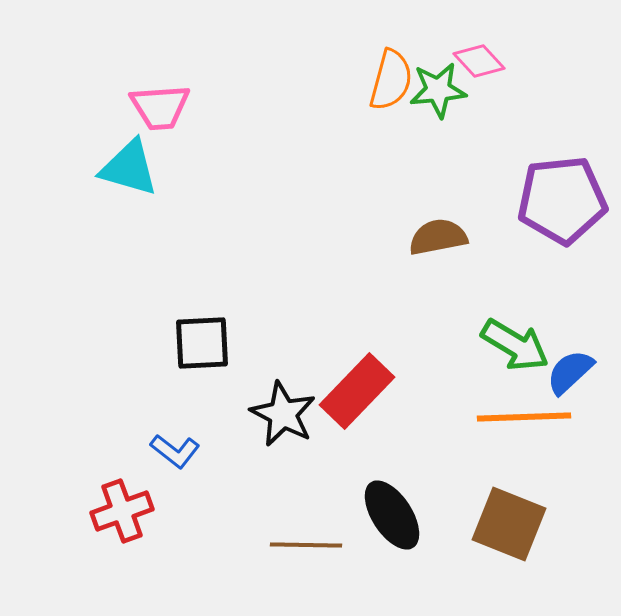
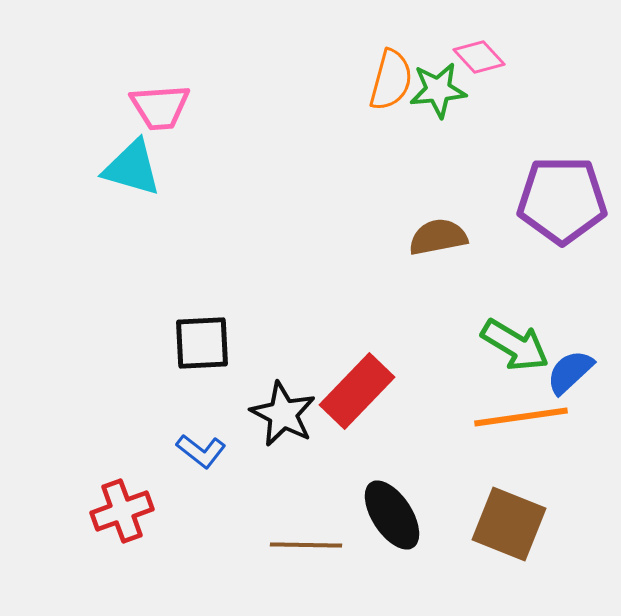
pink diamond: moved 4 px up
cyan triangle: moved 3 px right
purple pentagon: rotated 6 degrees clockwise
orange line: moved 3 px left; rotated 6 degrees counterclockwise
blue L-shape: moved 26 px right
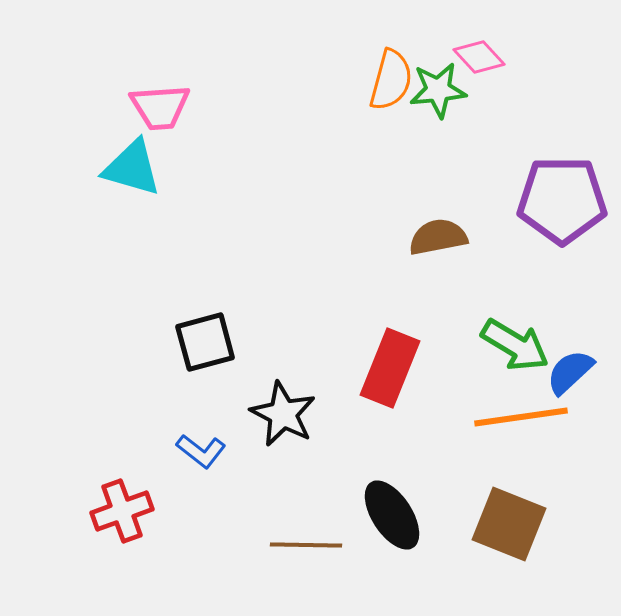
black square: moved 3 px right, 1 px up; rotated 12 degrees counterclockwise
red rectangle: moved 33 px right, 23 px up; rotated 22 degrees counterclockwise
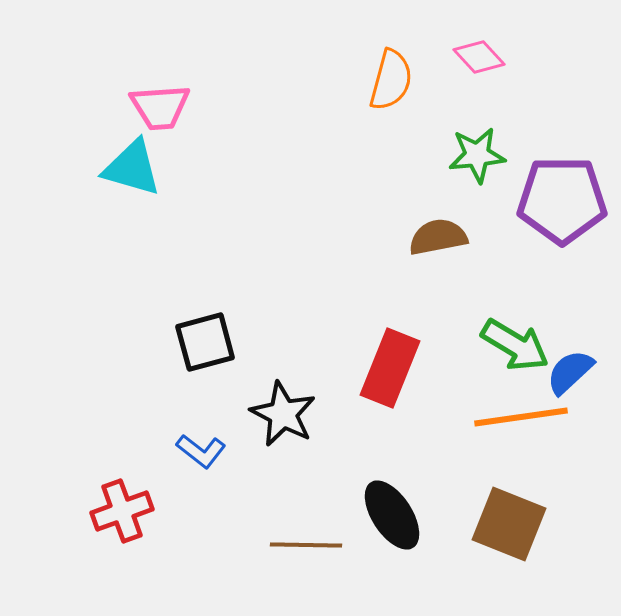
green star: moved 39 px right, 65 px down
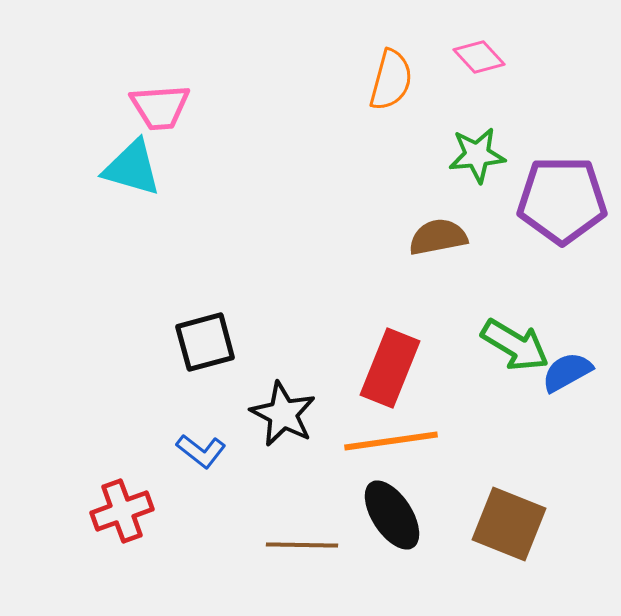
blue semicircle: moved 3 px left; rotated 14 degrees clockwise
orange line: moved 130 px left, 24 px down
brown line: moved 4 px left
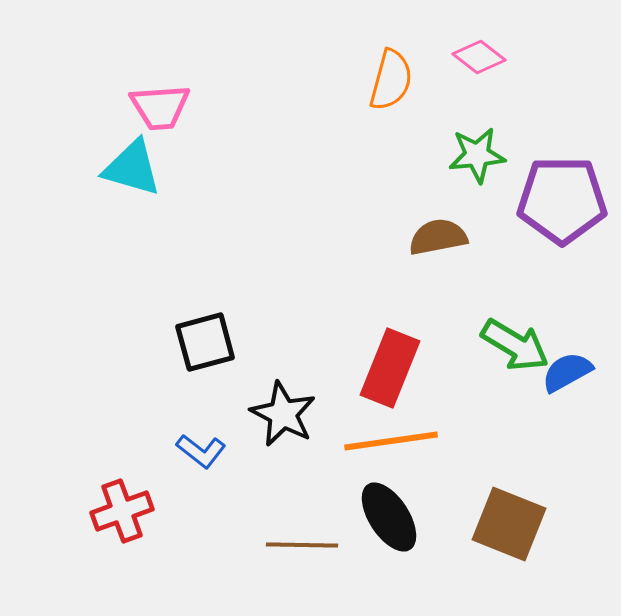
pink diamond: rotated 9 degrees counterclockwise
black ellipse: moved 3 px left, 2 px down
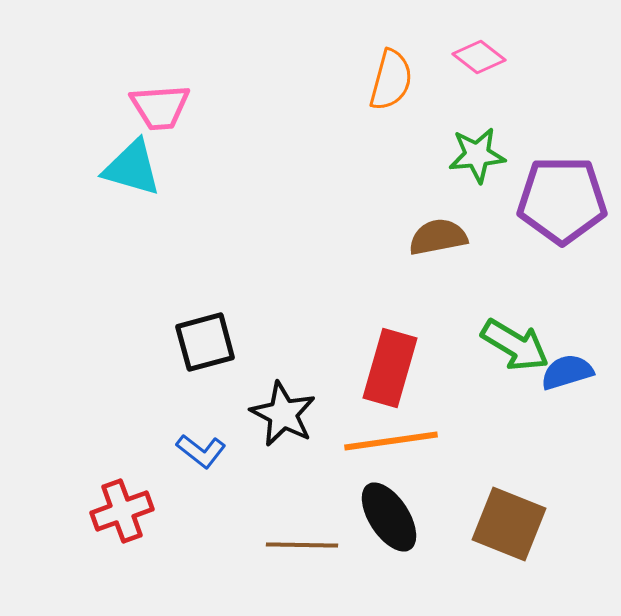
red rectangle: rotated 6 degrees counterclockwise
blue semicircle: rotated 12 degrees clockwise
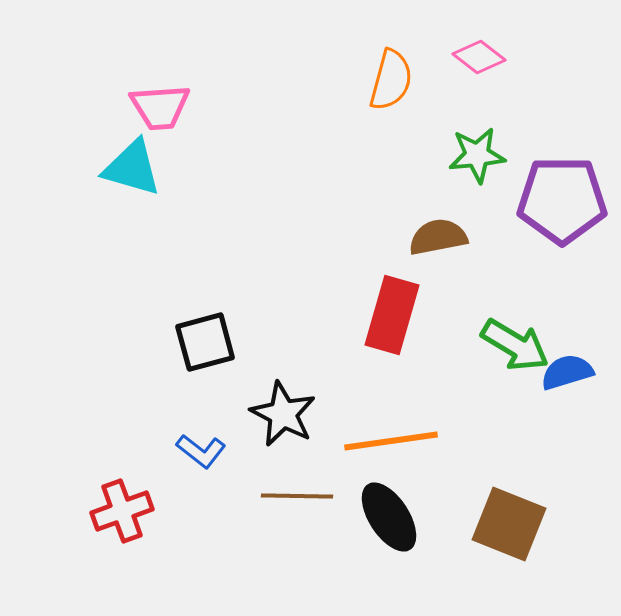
red rectangle: moved 2 px right, 53 px up
brown line: moved 5 px left, 49 px up
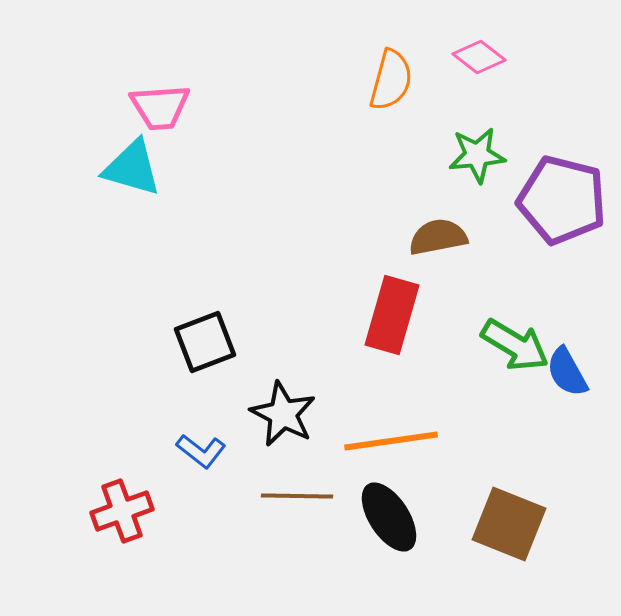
purple pentagon: rotated 14 degrees clockwise
black square: rotated 6 degrees counterclockwise
blue semicircle: rotated 102 degrees counterclockwise
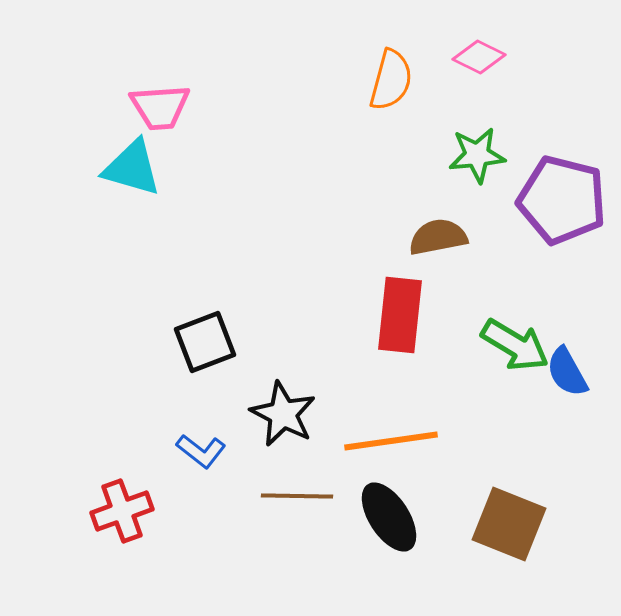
pink diamond: rotated 12 degrees counterclockwise
red rectangle: moved 8 px right; rotated 10 degrees counterclockwise
